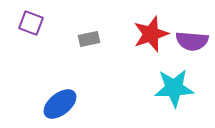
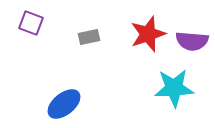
red star: moved 3 px left
gray rectangle: moved 2 px up
blue ellipse: moved 4 px right
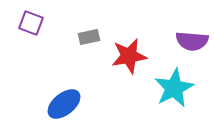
red star: moved 19 px left, 22 px down; rotated 9 degrees clockwise
cyan star: rotated 24 degrees counterclockwise
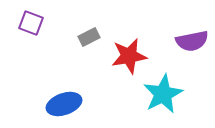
gray rectangle: rotated 15 degrees counterclockwise
purple semicircle: rotated 16 degrees counterclockwise
cyan star: moved 11 px left, 6 px down
blue ellipse: rotated 20 degrees clockwise
